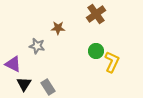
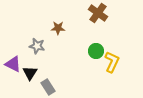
brown cross: moved 2 px right, 1 px up; rotated 18 degrees counterclockwise
black triangle: moved 6 px right, 11 px up
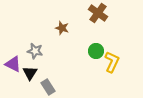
brown star: moved 4 px right; rotated 16 degrees clockwise
gray star: moved 2 px left, 5 px down
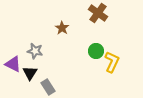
brown star: rotated 16 degrees clockwise
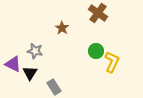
gray rectangle: moved 6 px right
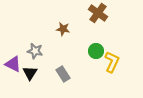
brown star: moved 1 px right, 1 px down; rotated 24 degrees counterclockwise
gray rectangle: moved 9 px right, 13 px up
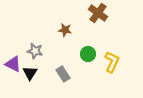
brown star: moved 2 px right, 1 px down
green circle: moved 8 px left, 3 px down
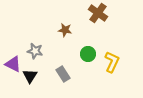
black triangle: moved 3 px down
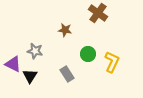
gray rectangle: moved 4 px right
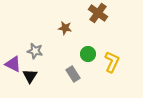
brown star: moved 2 px up
gray rectangle: moved 6 px right
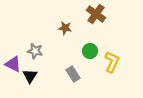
brown cross: moved 2 px left, 1 px down
green circle: moved 2 px right, 3 px up
